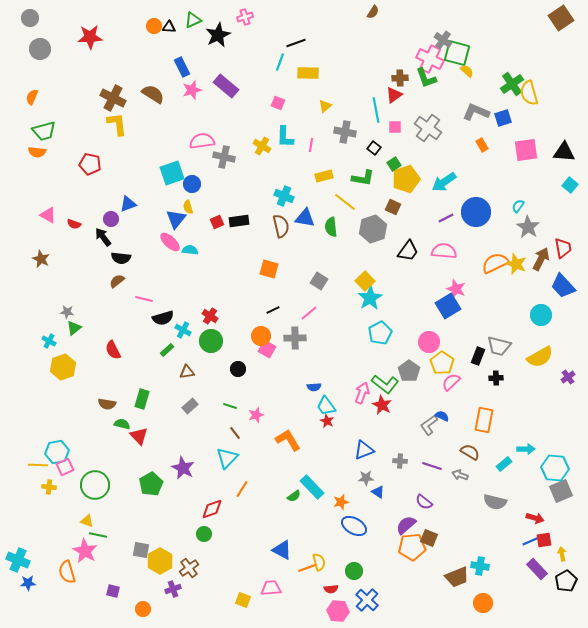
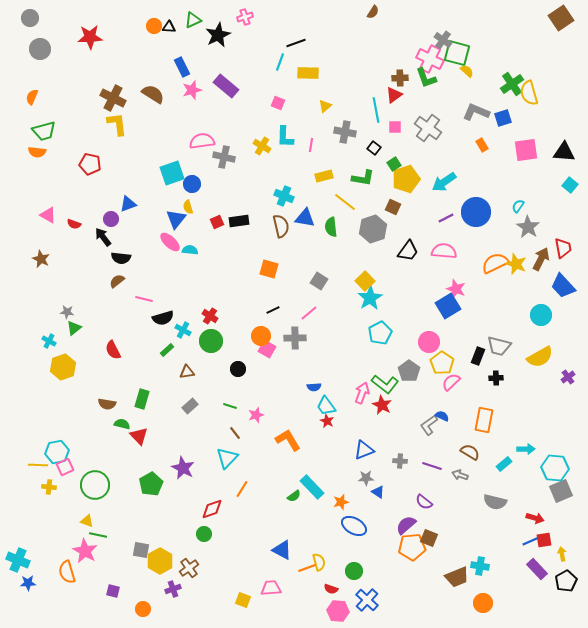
red semicircle at (331, 589): rotated 24 degrees clockwise
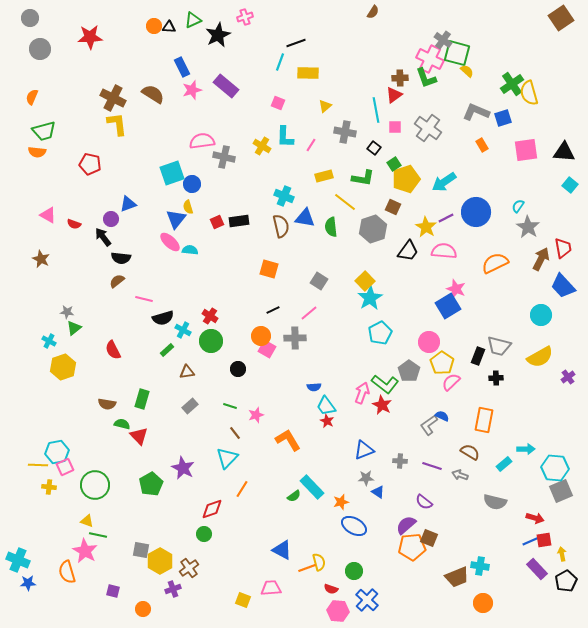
pink line at (311, 145): rotated 24 degrees clockwise
yellow star at (516, 264): moved 90 px left, 37 px up; rotated 10 degrees clockwise
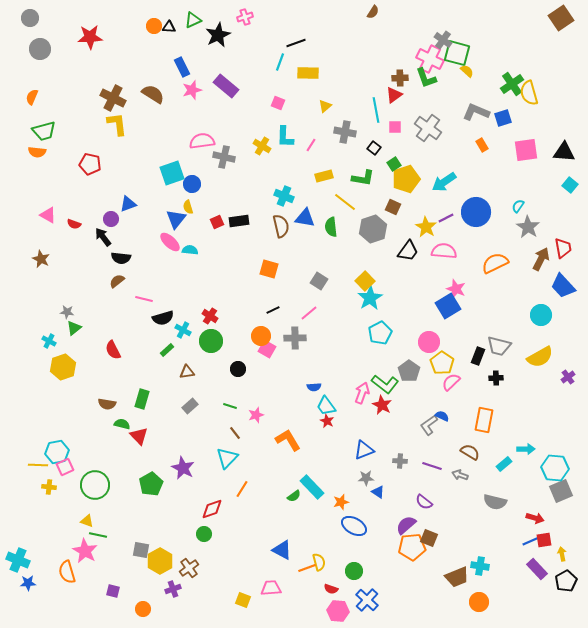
orange circle at (483, 603): moved 4 px left, 1 px up
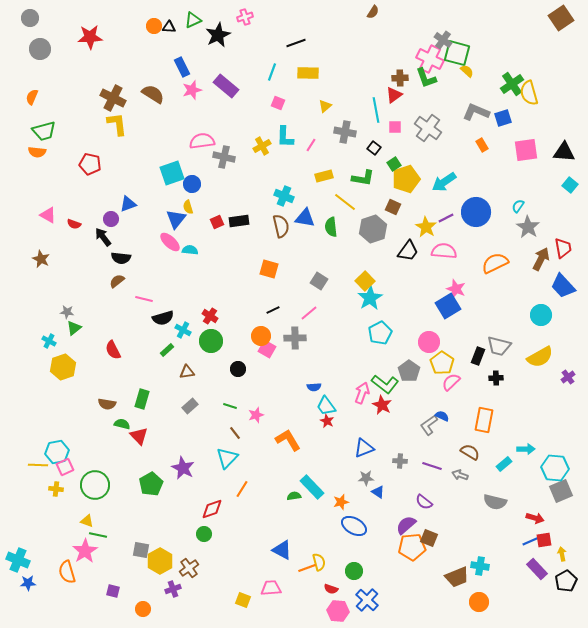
cyan line at (280, 62): moved 8 px left, 10 px down
yellow cross at (262, 146): rotated 30 degrees clockwise
blue triangle at (364, 450): moved 2 px up
yellow cross at (49, 487): moved 7 px right, 2 px down
green semicircle at (294, 496): rotated 152 degrees counterclockwise
pink star at (85, 551): rotated 10 degrees clockwise
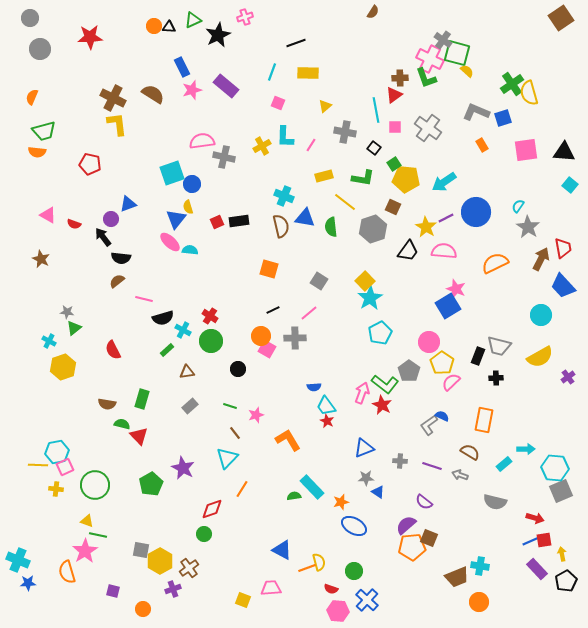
yellow pentagon at (406, 179): rotated 24 degrees clockwise
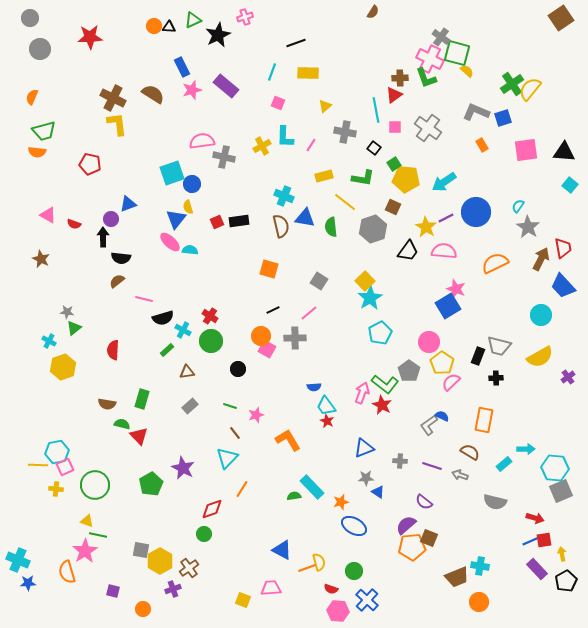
gray cross at (443, 40): moved 2 px left, 3 px up
yellow semicircle at (529, 93): moved 1 px right, 4 px up; rotated 55 degrees clockwise
black arrow at (103, 237): rotated 36 degrees clockwise
red semicircle at (113, 350): rotated 30 degrees clockwise
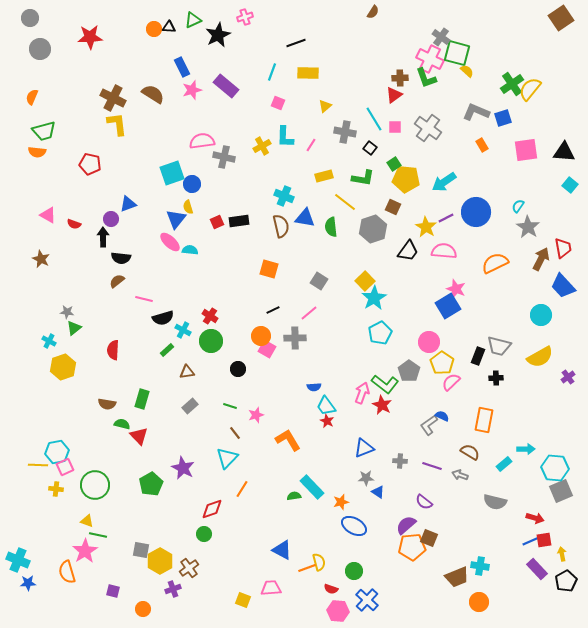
orange circle at (154, 26): moved 3 px down
cyan line at (376, 110): moved 2 px left, 9 px down; rotated 20 degrees counterclockwise
black square at (374, 148): moved 4 px left
cyan star at (370, 298): moved 4 px right
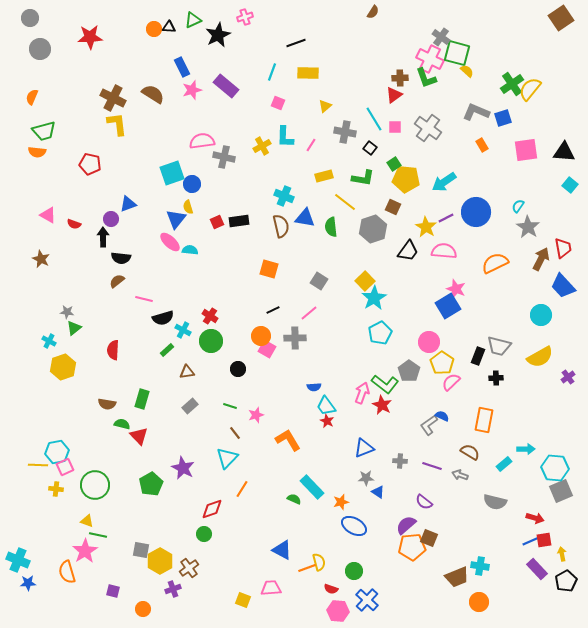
green semicircle at (294, 496): moved 3 px down; rotated 32 degrees clockwise
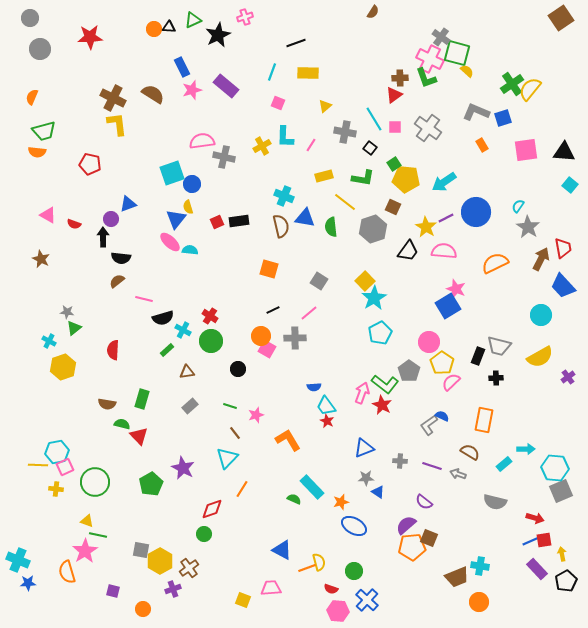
gray arrow at (460, 475): moved 2 px left, 1 px up
green circle at (95, 485): moved 3 px up
